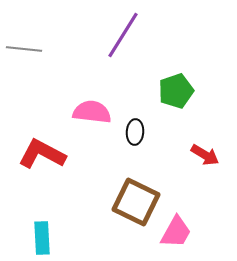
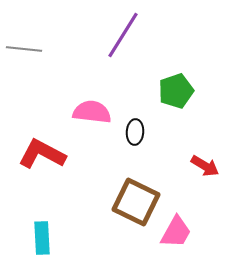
red arrow: moved 11 px down
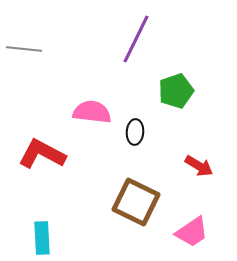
purple line: moved 13 px right, 4 px down; rotated 6 degrees counterclockwise
red arrow: moved 6 px left
pink trapezoid: moved 16 px right; rotated 27 degrees clockwise
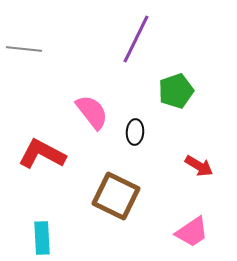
pink semicircle: rotated 45 degrees clockwise
brown square: moved 20 px left, 6 px up
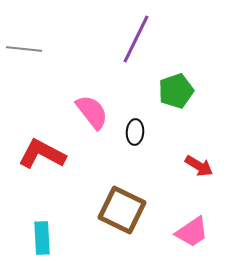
brown square: moved 6 px right, 14 px down
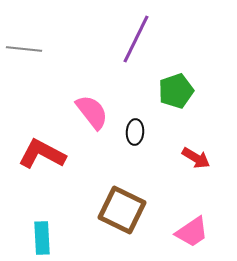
red arrow: moved 3 px left, 8 px up
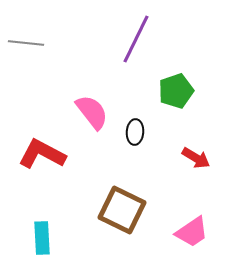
gray line: moved 2 px right, 6 px up
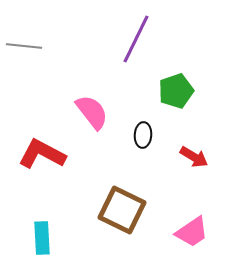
gray line: moved 2 px left, 3 px down
black ellipse: moved 8 px right, 3 px down
red arrow: moved 2 px left, 1 px up
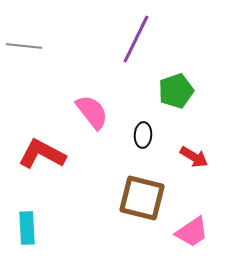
brown square: moved 20 px right, 12 px up; rotated 12 degrees counterclockwise
cyan rectangle: moved 15 px left, 10 px up
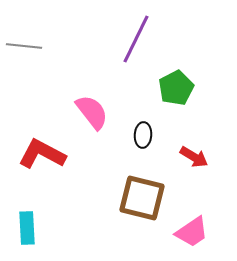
green pentagon: moved 3 px up; rotated 8 degrees counterclockwise
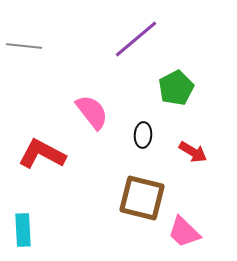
purple line: rotated 24 degrees clockwise
red arrow: moved 1 px left, 5 px up
cyan rectangle: moved 4 px left, 2 px down
pink trapezoid: moved 8 px left; rotated 78 degrees clockwise
